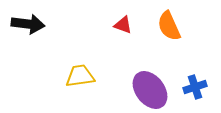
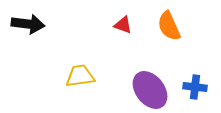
blue cross: rotated 25 degrees clockwise
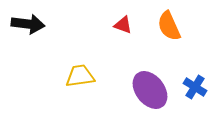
blue cross: rotated 25 degrees clockwise
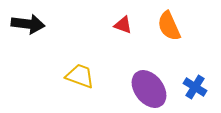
yellow trapezoid: rotated 28 degrees clockwise
purple ellipse: moved 1 px left, 1 px up
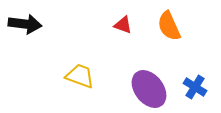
black arrow: moved 3 px left
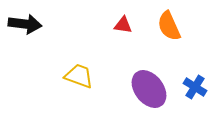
red triangle: rotated 12 degrees counterclockwise
yellow trapezoid: moved 1 px left
